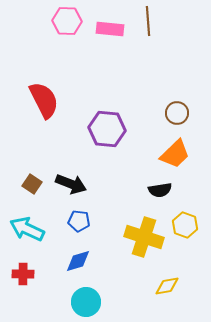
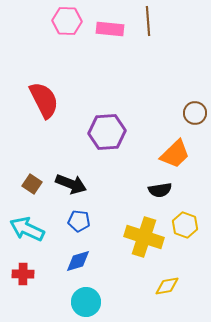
brown circle: moved 18 px right
purple hexagon: moved 3 px down; rotated 9 degrees counterclockwise
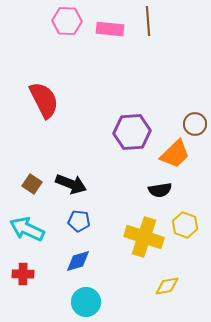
brown circle: moved 11 px down
purple hexagon: moved 25 px right
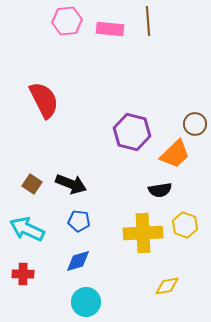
pink hexagon: rotated 8 degrees counterclockwise
purple hexagon: rotated 18 degrees clockwise
yellow cross: moved 1 px left, 4 px up; rotated 21 degrees counterclockwise
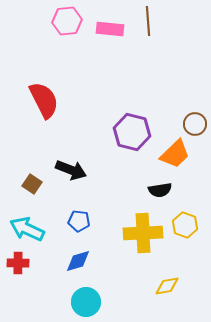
black arrow: moved 14 px up
red cross: moved 5 px left, 11 px up
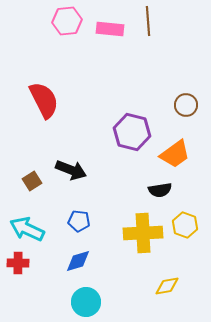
brown circle: moved 9 px left, 19 px up
orange trapezoid: rotated 8 degrees clockwise
brown square: moved 3 px up; rotated 24 degrees clockwise
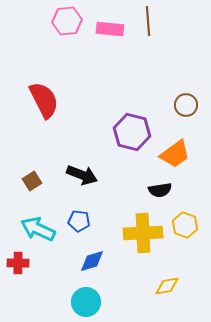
black arrow: moved 11 px right, 5 px down
cyan arrow: moved 11 px right
blue diamond: moved 14 px right
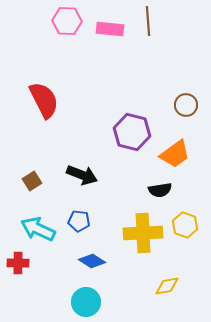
pink hexagon: rotated 8 degrees clockwise
blue diamond: rotated 48 degrees clockwise
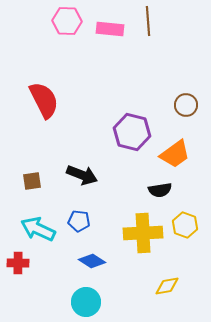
brown square: rotated 24 degrees clockwise
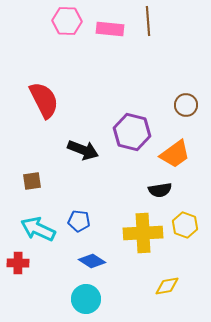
black arrow: moved 1 px right, 25 px up
cyan circle: moved 3 px up
